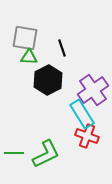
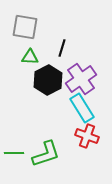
gray square: moved 11 px up
black line: rotated 36 degrees clockwise
green triangle: moved 1 px right
purple cross: moved 12 px left, 11 px up
cyan rectangle: moved 6 px up
green L-shape: rotated 8 degrees clockwise
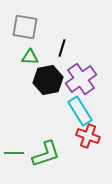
black hexagon: rotated 16 degrees clockwise
cyan rectangle: moved 2 px left, 3 px down
red cross: moved 1 px right
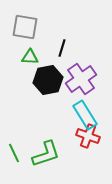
cyan rectangle: moved 5 px right, 4 px down
green line: rotated 66 degrees clockwise
